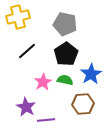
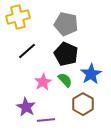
gray pentagon: moved 1 px right
black pentagon: rotated 15 degrees counterclockwise
green semicircle: rotated 35 degrees clockwise
brown hexagon: rotated 25 degrees counterclockwise
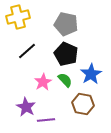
brown hexagon: rotated 20 degrees counterclockwise
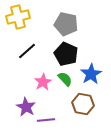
green semicircle: moved 1 px up
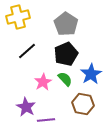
gray pentagon: rotated 20 degrees clockwise
black pentagon: rotated 25 degrees clockwise
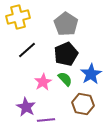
black line: moved 1 px up
